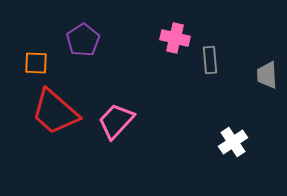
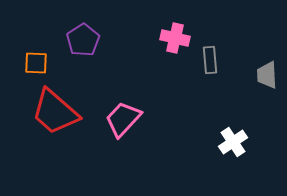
pink trapezoid: moved 7 px right, 2 px up
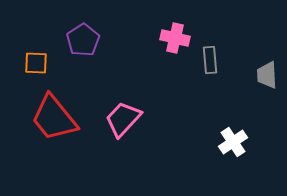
red trapezoid: moved 1 px left, 6 px down; rotated 10 degrees clockwise
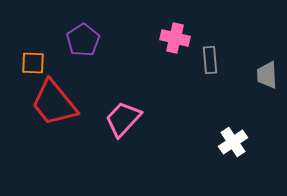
orange square: moved 3 px left
red trapezoid: moved 15 px up
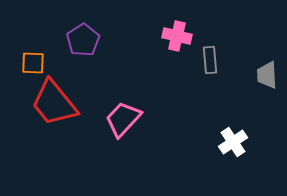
pink cross: moved 2 px right, 2 px up
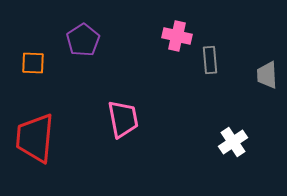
red trapezoid: moved 19 px left, 35 px down; rotated 44 degrees clockwise
pink trapezoid: rotated 126 degrees clockwise
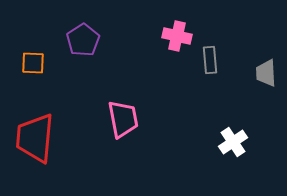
gray trapezoid: moved 1 px left, 2 px up
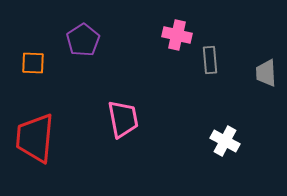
pink cross: moved 1 px up
white cross: moved 8 px left, 1 px up; rotated 28 degrees counterclockwise
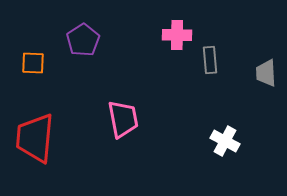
pink cross: rotated 12 degrees counterclockwise
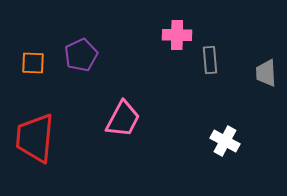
purple pentagon: moved 2 px left, 15 px down; rotated 8 degrees clockwise
pink trapezoid: rotated 39 degrees clockwise
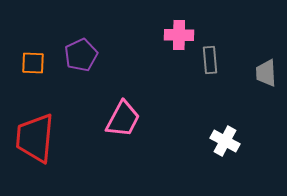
pink cross: moved 2 px right
